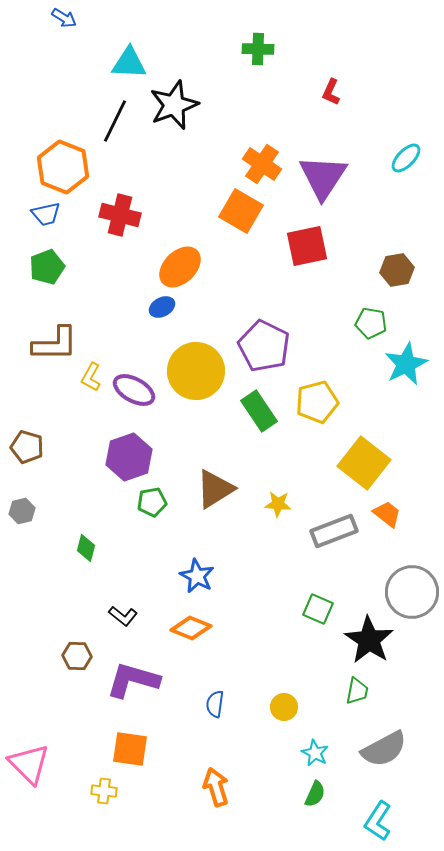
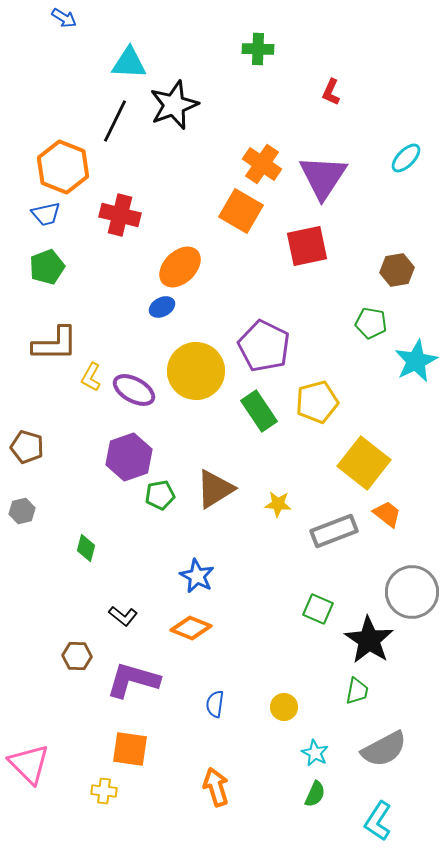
cyan star at (406, 364): moved 10 px right, 3 px up
green pentagon at (152, 502): moved 8 px right, 7 px up
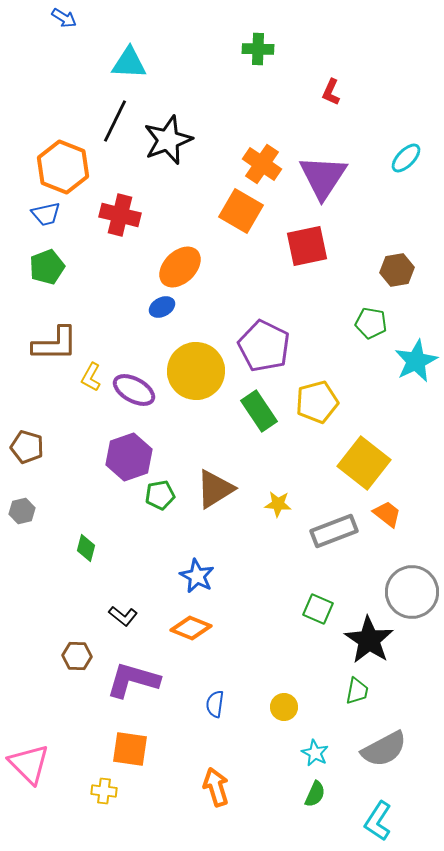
black star at (174, 105): moved 6 px left, 35 px down
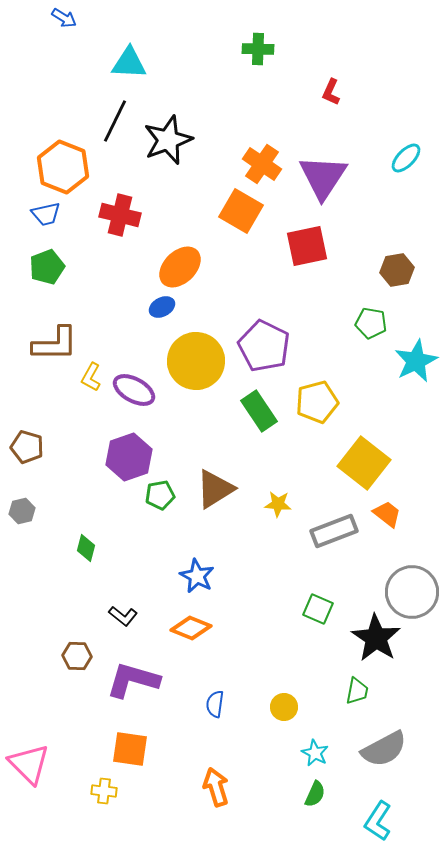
yellow circle at (196, 371): moved 10 px up
black star at (369, 640): moved 7 px right, 2 px up
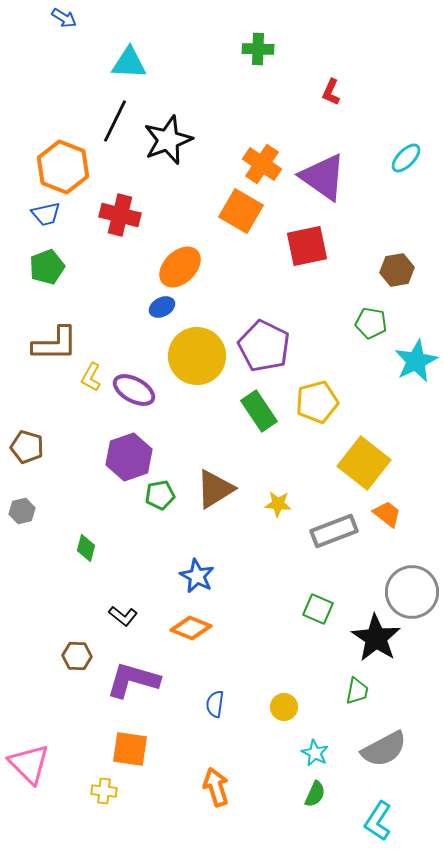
purple triangle at (323, 177): rotated 28 degrees counterclockwise
yellow circle at (196, 361): moved 1 px right, 5 px up
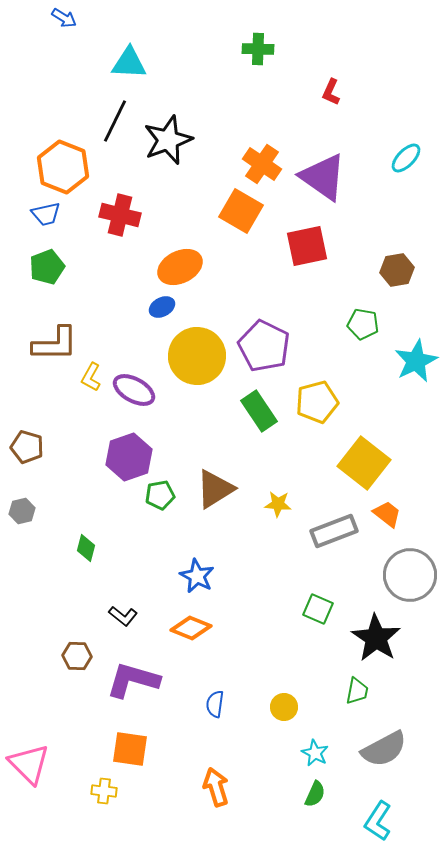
orange ellipse at (180, 267): rotated 18 degrees clockwise
green pentagon at (371, 323): moved 8 px left, 1 px down
gray circle at (412, 592): moved 2 px left, 17 px up
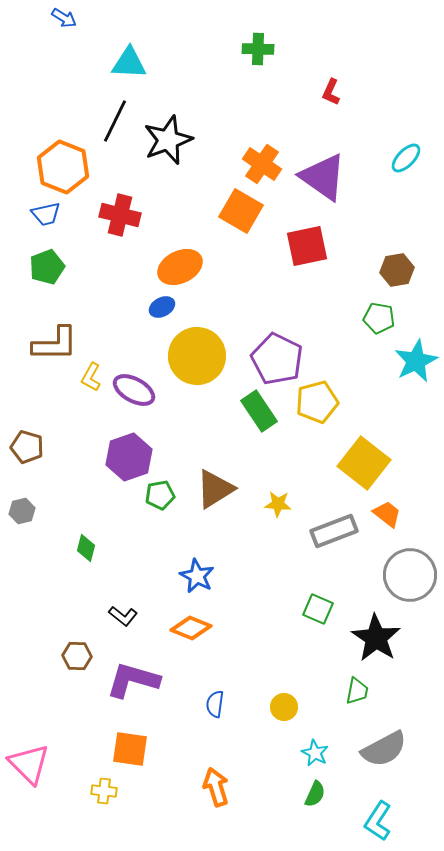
green pentagon at (363, 324): moved 16 px right, 6 px up
purple pentagon at (264, 346): moved 13 px right, 13 px down
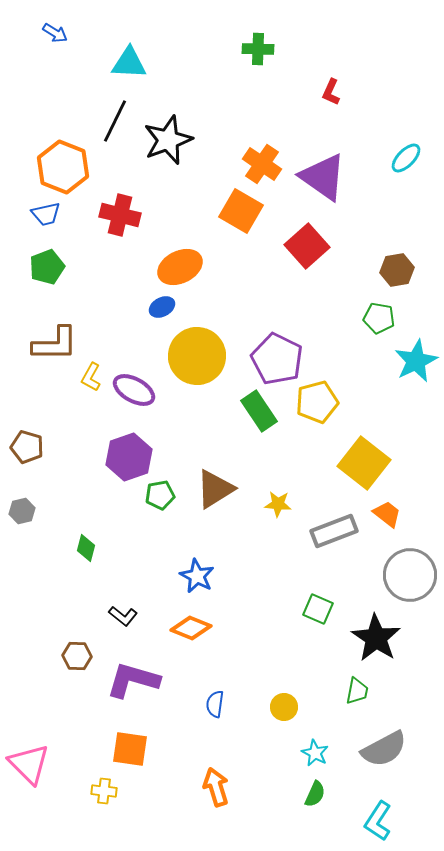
blue arrow at (64, 18): moved 9 px left, 15 px down
red square at (307, 246): rotated 30 degrees counterclockwise
